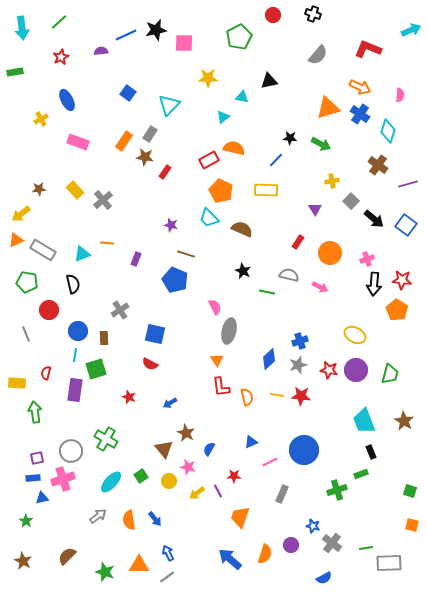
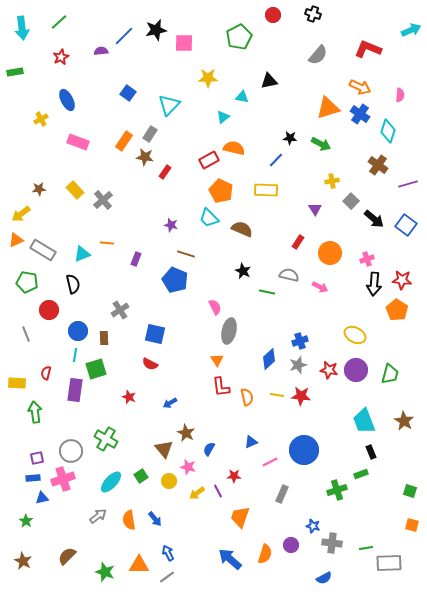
blue line at (126, 35): moved 2 px left, 1 px down; rotated 20 degrees counterclockwise
gray cross at (332, 543): rotated 30 degrees counterclockwise
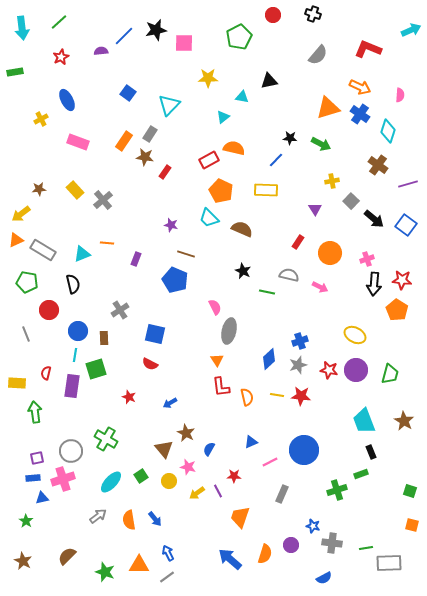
purple rectangle at (75, 390): moved 3 px left, 4 px up
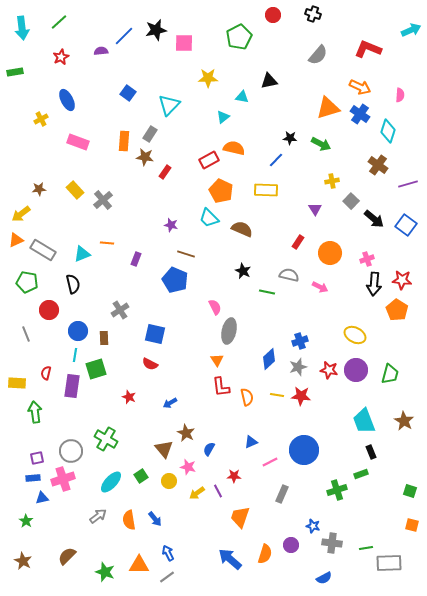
orange rectangle at (124, 141): rotated 30 degrees counterclockwise
gray star at (298, 365): moved 2 px down
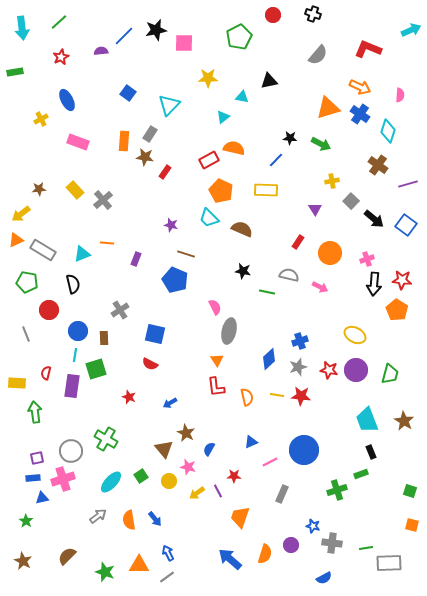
black star at (243, 271): rotated 14 degrees counterclockwise
red L-shape at (221, 387): moved 5 px left
cyan trapezoid at (364, 421): moved 3 px right, 1 px up
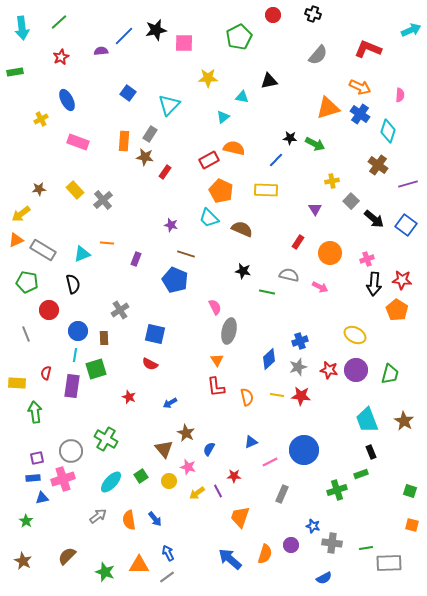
green arrow at (321, 144): moved 6 px left
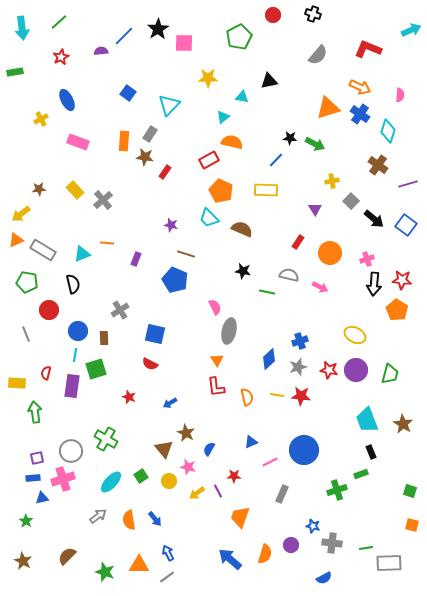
black star at (156, 30): moved 2 px right, 1 px up; rotated 20 degrees counterclockwise
orange semicircle at (234, 148): moved 2 px left, 6 px up
brown star at (404, 421): moved 1 px left, 3 px down
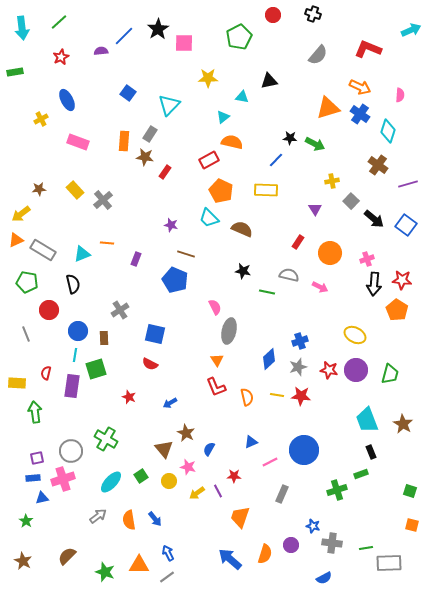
red L-shape at (216, 387): rotated 15 degrees counterclockwise
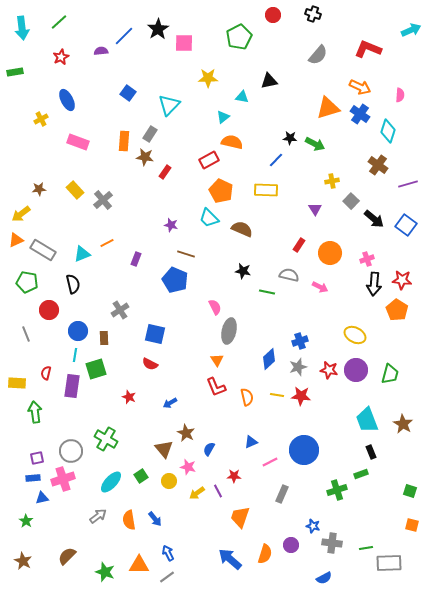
red rectangle at (298, 242): moved 1 px right, 3 px down
orange line at (107, 243): rotated 32 degrees counterclockwise
